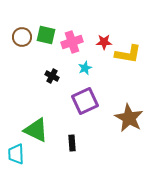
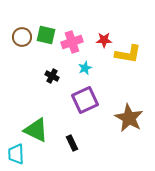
red star: moved 2 px up
purple square: moved 1 px up
black rectangle: rotated 21 degrees counterclockwise
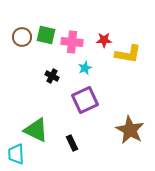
pink cross: rotated 25 degrees clockwise
brown star: moved 1 px right, 12 px down
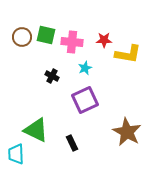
brown star: moved 3 px left, 2 px down
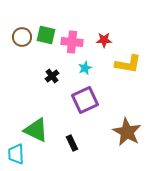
yellow L-shape: moved 10 px down
black cross: rotated 24 degrees clockwise
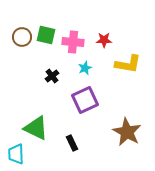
pink cross: moved 1 px right
green triangle: moved 2 px up
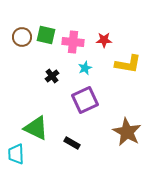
black rectangle: rotated 35 degrees counterclockwise
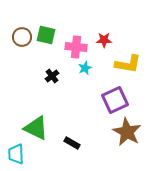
pink cross: moved 3 px right, 5 px down
purple square: moved 30 px right
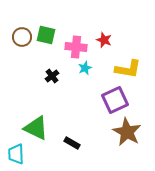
red star: rotated 21 degrees clockwise
yellow L-shape: moved 5 px down
